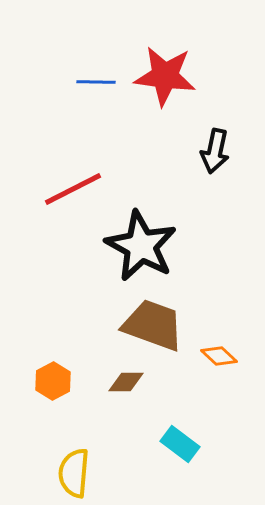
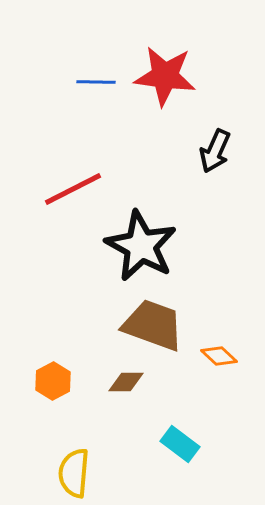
black arrow: rotated 12 degrees clockwise
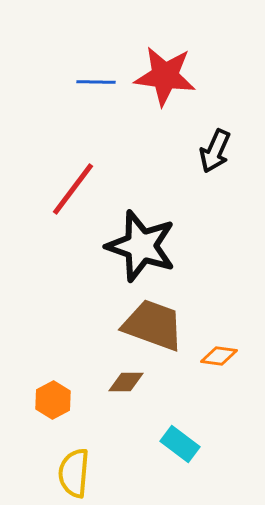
red line: rotated 26 degrees counterclockwise
black star: rotated 10 degrees counterclockwise
orange diamond: rotated 36 degrees counterclockwise
orange hexagon: moved 19 px down
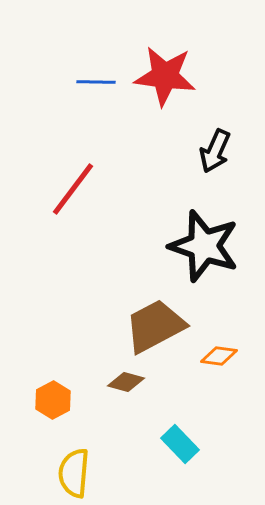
black star: moved 63 px right
brown trapezoid: moved 2 px right, 1 px down; rotated 48 degrees counterclockwise
brown diamond: rotated 15 degrees clockwise
cyan rectangle: rotated 9 degrees clockwise
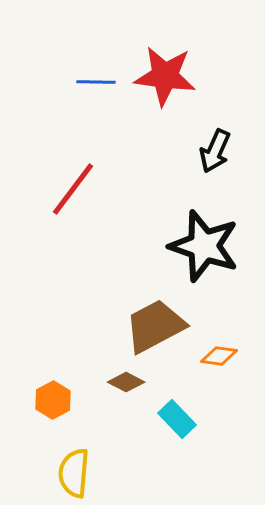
brown diamond: rotated 12 degrees clockwise
cyan rectangle: moved 3 px left, 25 px up
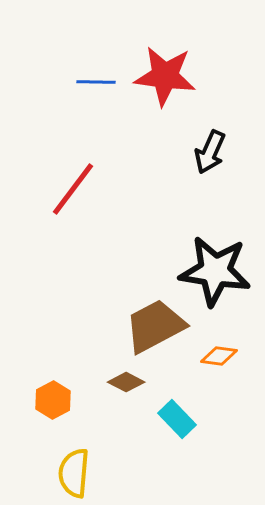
black arrow: moved 5 px left, 1 px down
black star: moved 11 px right, 25 px down; rotated 10 degrees counterclockwise
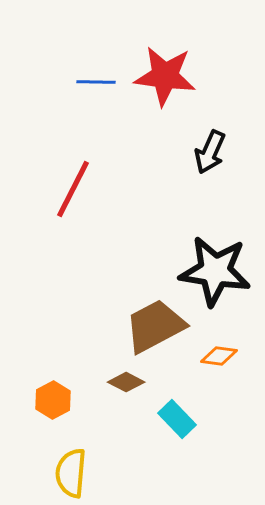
red line: rotated 10 degrees counterclockwise
yellow semicircle: moved 3 px left
